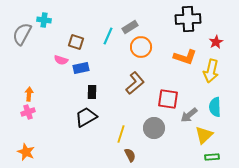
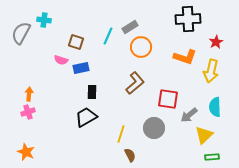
gray semicircle: moved 1 px left, 1 px up
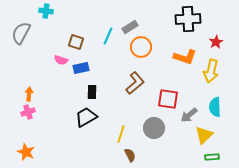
cyan cross: moved 2 px right, 9 px up
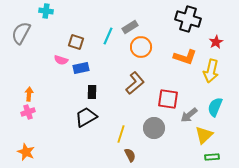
black cross: rotated 20 degrees clockwise
cyan semicircle: rotated 24 degrees clockwise
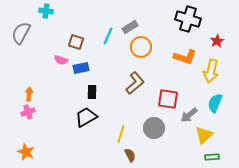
red star: moved 1 px right, 1 px up
cyan semicircle: moved 4 px up
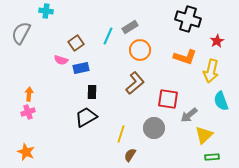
brown square: moved 1 px down; rotated 35 degrees clockwise
orange circle: moved 1 px left, 3 px down
cyan semicircle: moved 6 px right, 2 px up; rotated 42 degrees counterclockwise
brown semicircle: rotated 120 degrees counterclockwise
